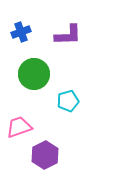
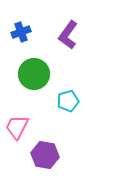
purple L-shape: rotated 128 degrees clockwise
pink trapezoid: moved 2 px left; rotated 44 degrees counterclockwise
purple hexagon: rotated 24 degrees counterclockwise
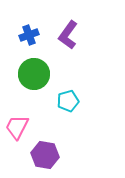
blue cross: moved 8 px right, 3 px down
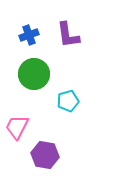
purple L-shape: rotated 44 degrees counterclockwise
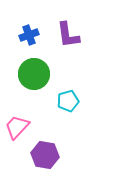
pink trapezoid: rotated 16 degrees clockwise
